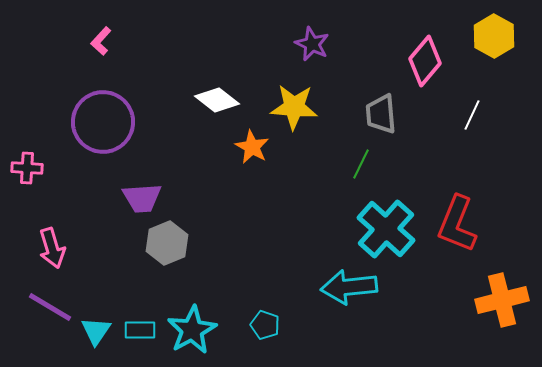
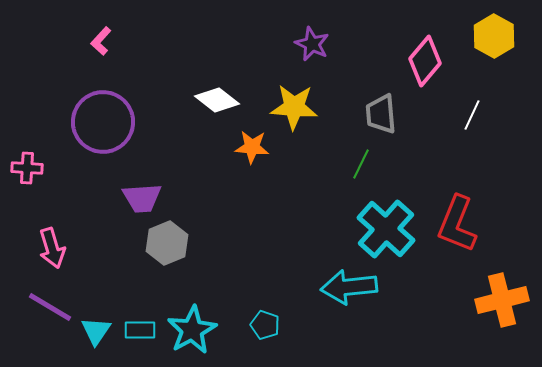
orange star: rotated 24 degrees counterclockwise
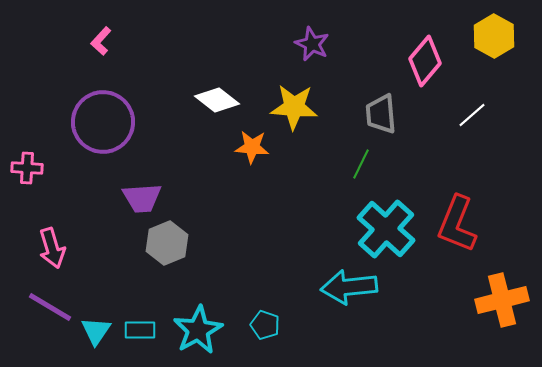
white line: rotated 24 degrees clockwise
cyan star: moved 6 px right
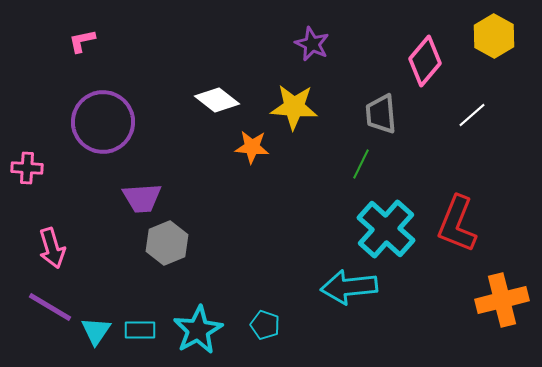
pink L-shape: moved 19 px left; rotated 36 degrees clockwise
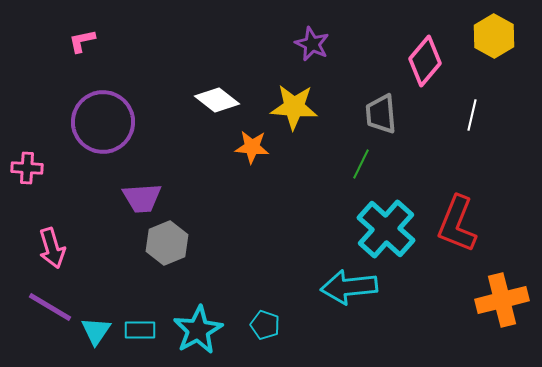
white line: rotated 36 degrees counterclockwise
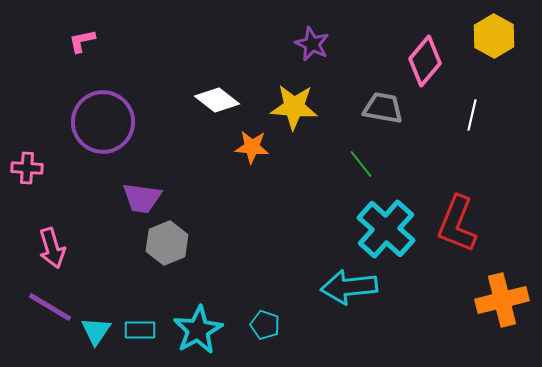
gray trapezoid: moved 2 px right, 6 px up; rotated 105 degrees clockwise
green line: rotated 64 degrees counterclockwise
purple trapezoid: rotated 12 degrees clockwise
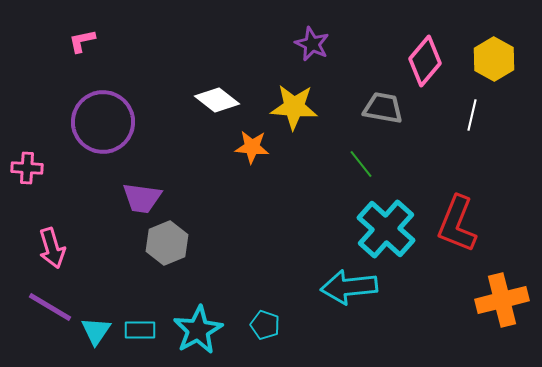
yellow hexagon: moved 23 px down
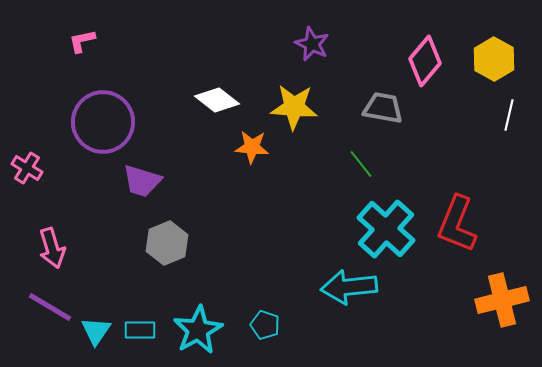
white line: moved 37 px right
pink cross: rotated 28 degrees clockwise
purple trapezoid: moved 17 px up; rotated 9 degrees clockwise
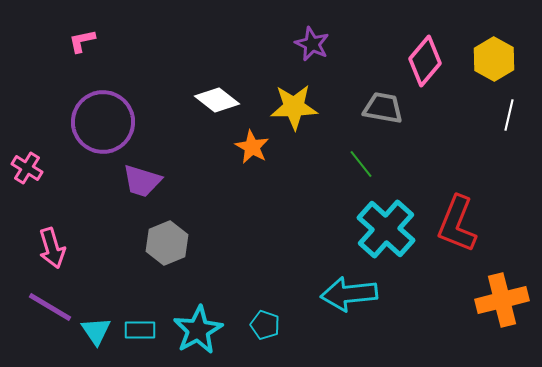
yellow star: rotated 6 degrees counterclockwise
orange star: rotated 24 degrees clockwise
cyan arrow: moved 7 px down
cyan triangle: rotated 8 degrees counterclockwise
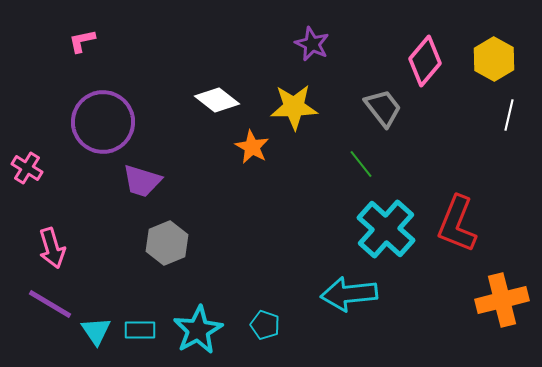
gray trapezoid: rotated 42 degrees clockwise
purple line: moved 3 px up
